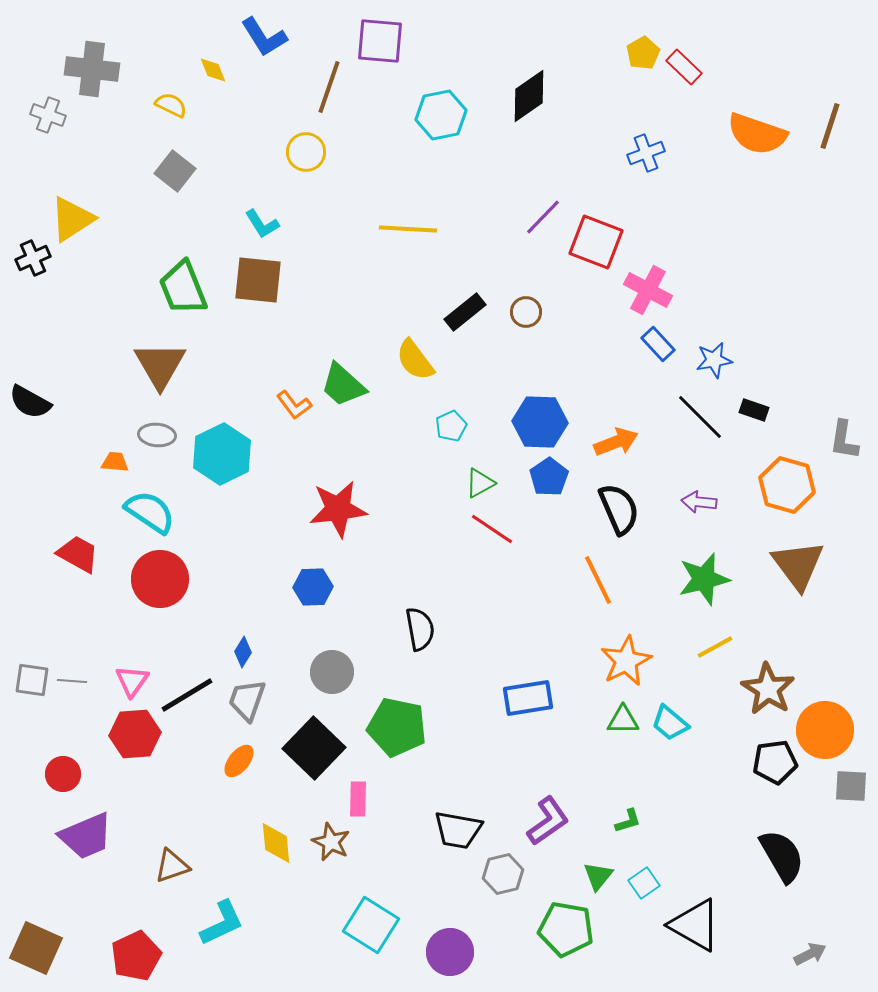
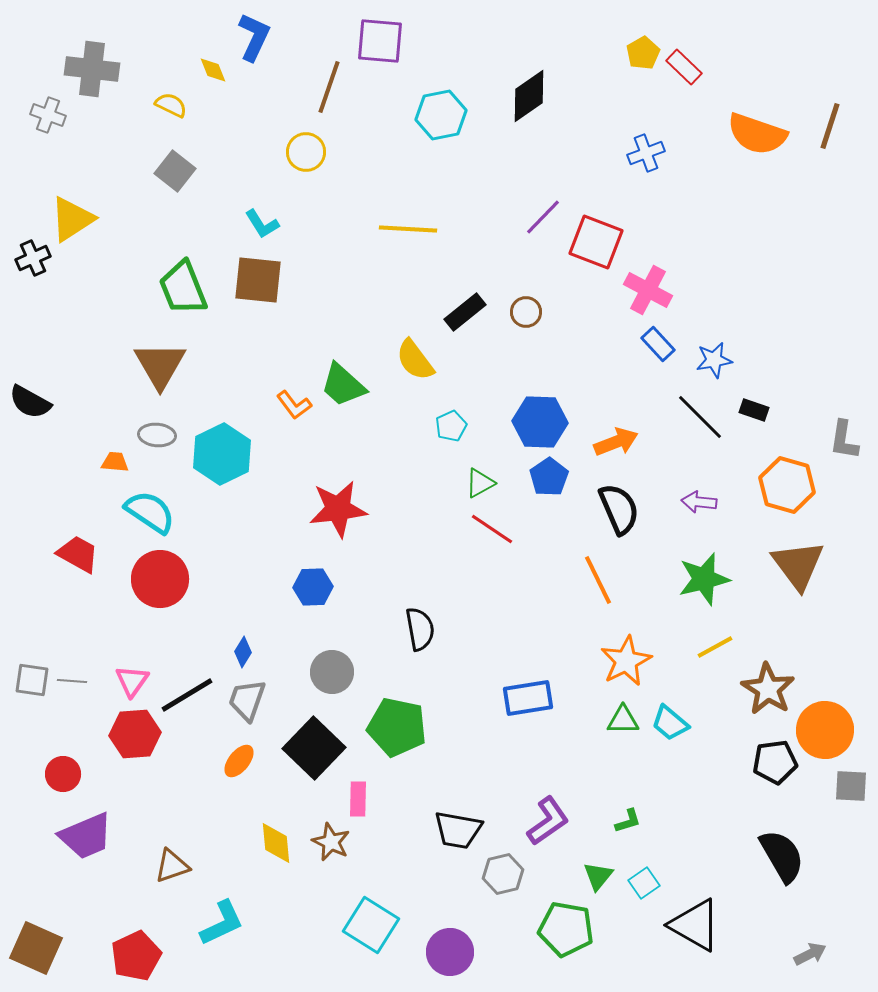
blue L-shape at (264, 37): moved 10 px left; rotated 123 degrees counterclockwise
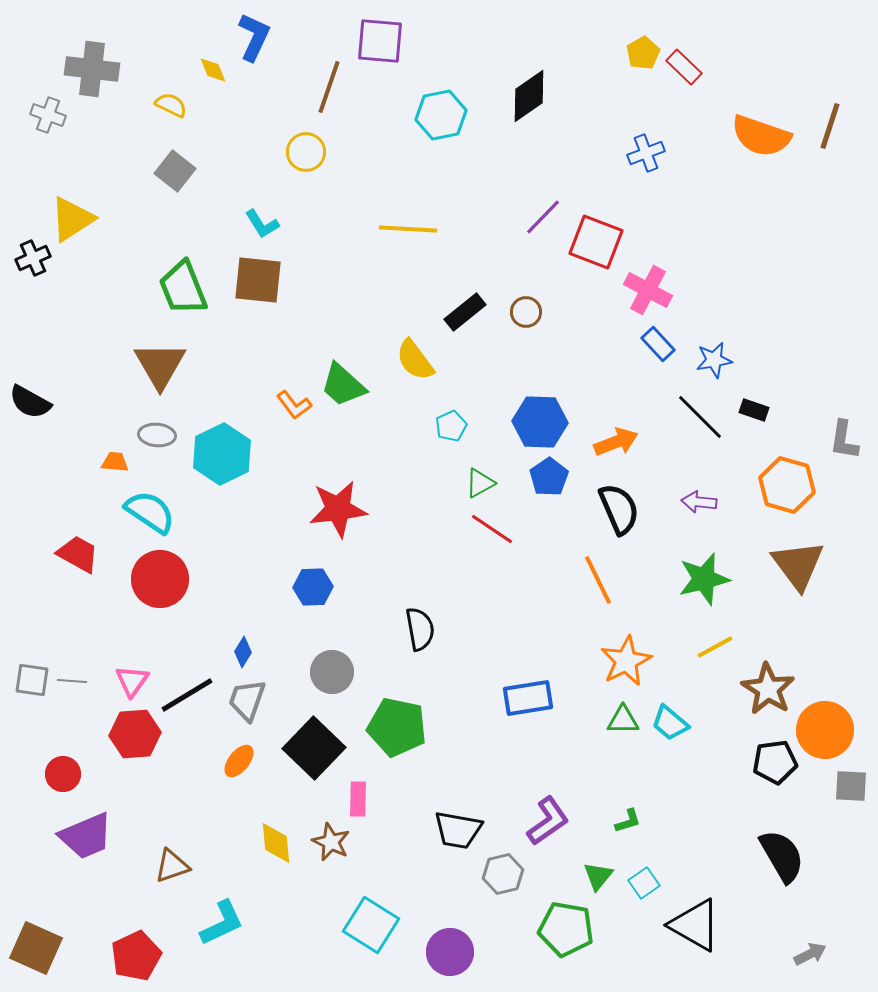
orange semicircle at (757, 134): moved 4 px right, 2 px down
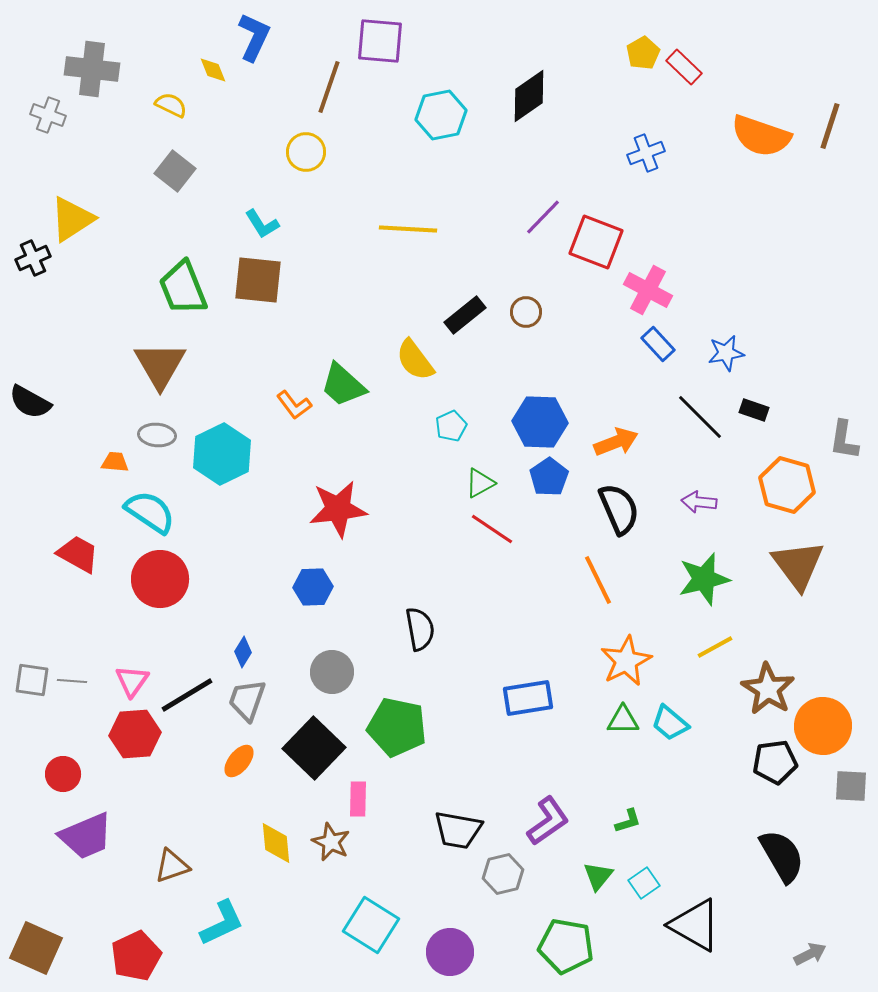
black rectangle at (465, 312): moved 3 px down
blue star at (714, 360): moved 12 px right, 7 px up
orange circle at (825, 730): moved 2 px left, 4 px up
green pentagon at (566, 929): moved 17 px down
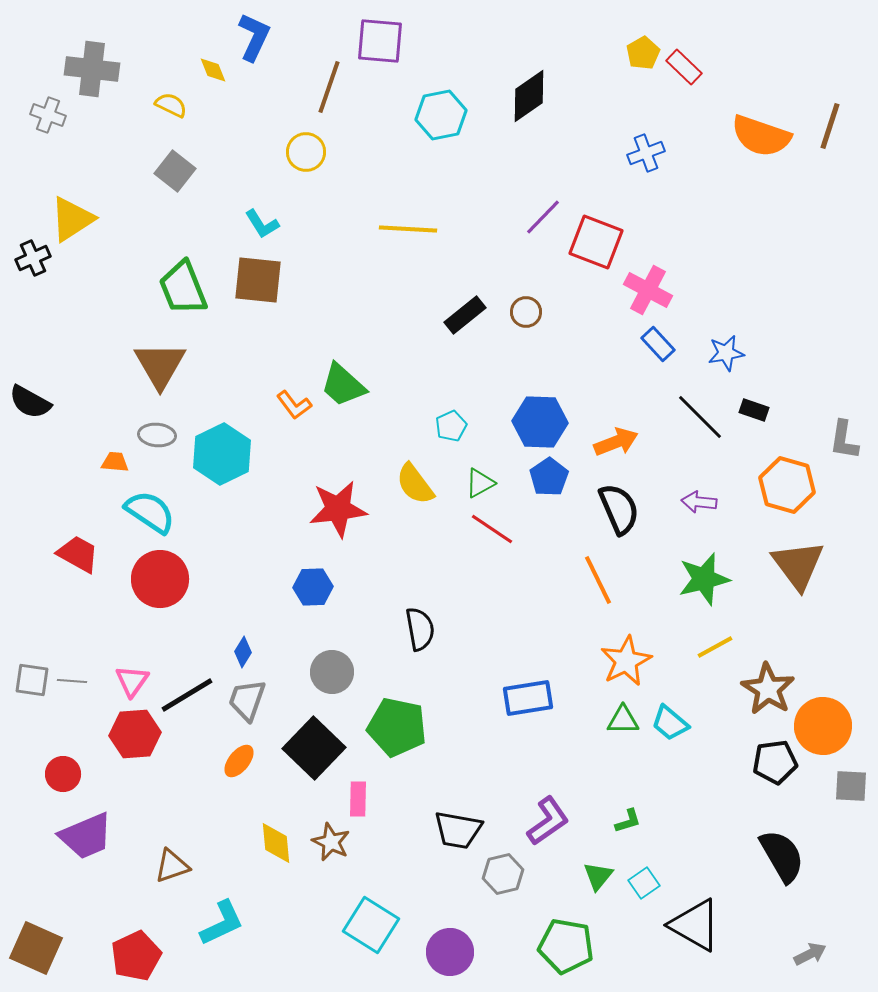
yellow semicircle at (415, 360): moved 124 px down
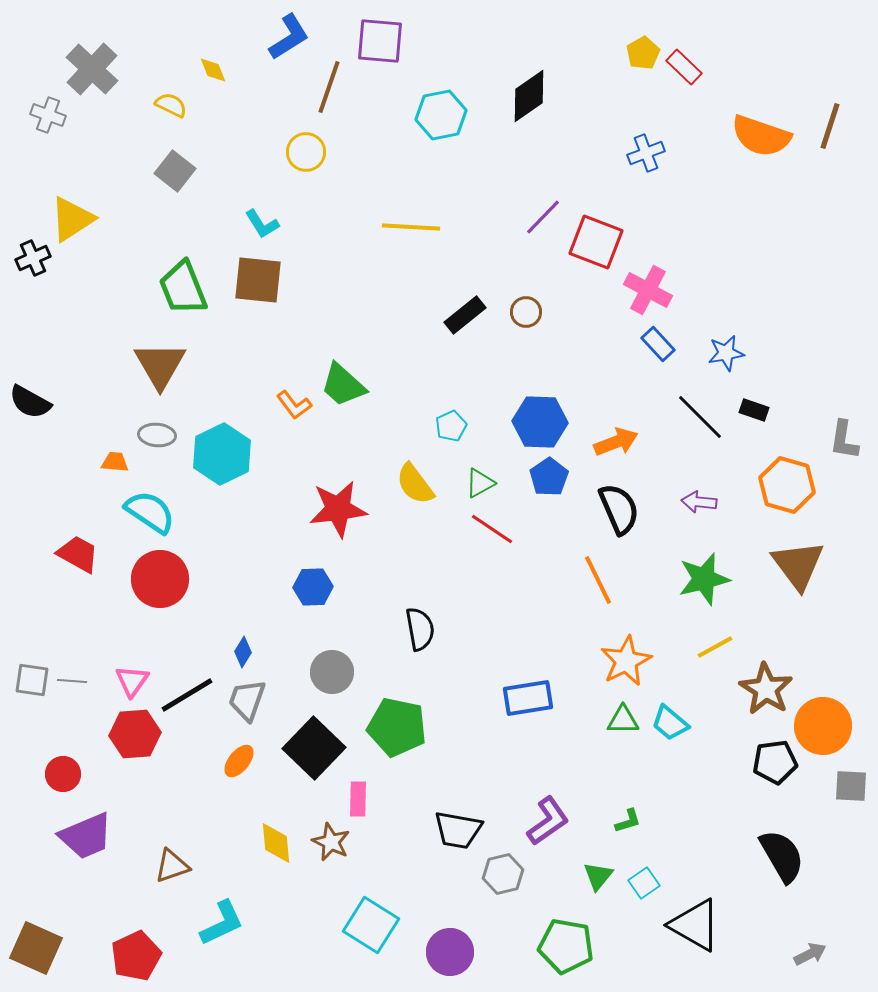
blue L-shape at (254, 37): moved 35 px right; rotated 33 degrees clockwise
gray cross at (92, 69): rotated 36 degrees clockwise
yellow line at (408, 229): moved 3 px right, 2 px up
brown star at (768, 689): moved 2 px left
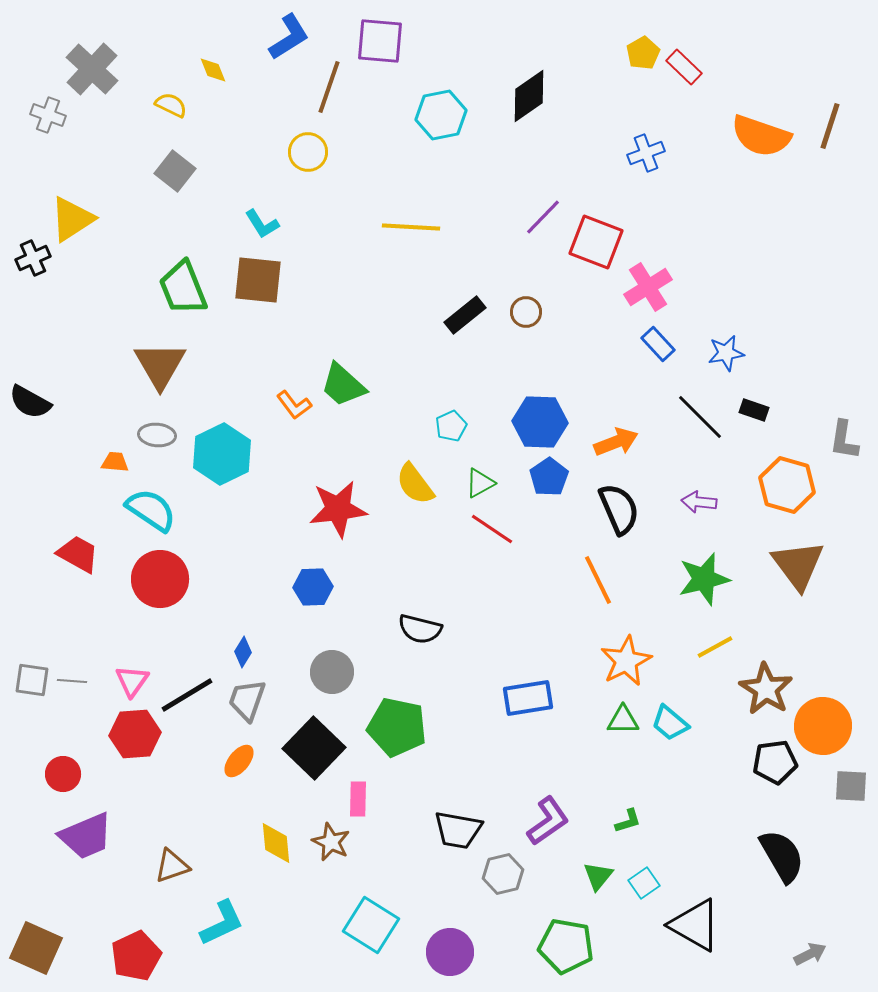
yellow circle at (306, 152): moved 2 px right
pink cross at (648, 290): moved 3 px up; rotated 30 degrees clockwise
cyan semicircle at (150, 512): moved 1 px right, 2 px up
black semicircle at (420, 629): rotated 114 degrees clockwise
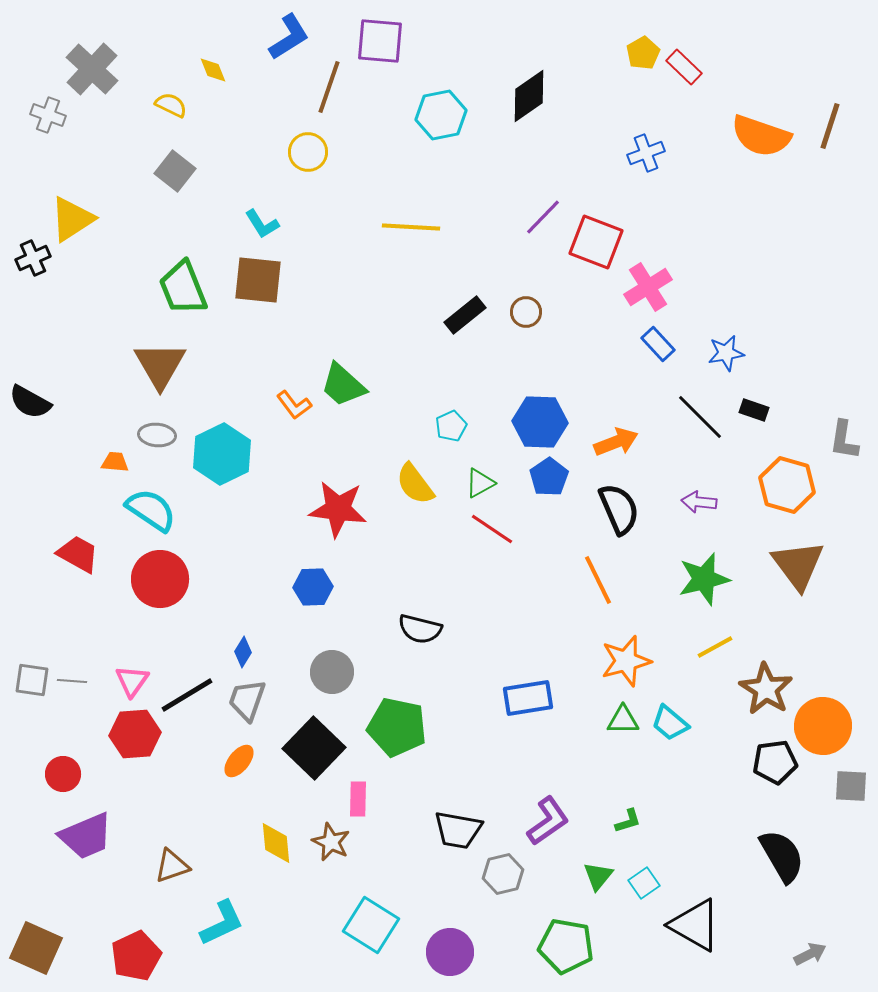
red star at (338, 509): rotated 14 degrees clockwise
orange star at (626, 661): rotated 12 degrees clockwise
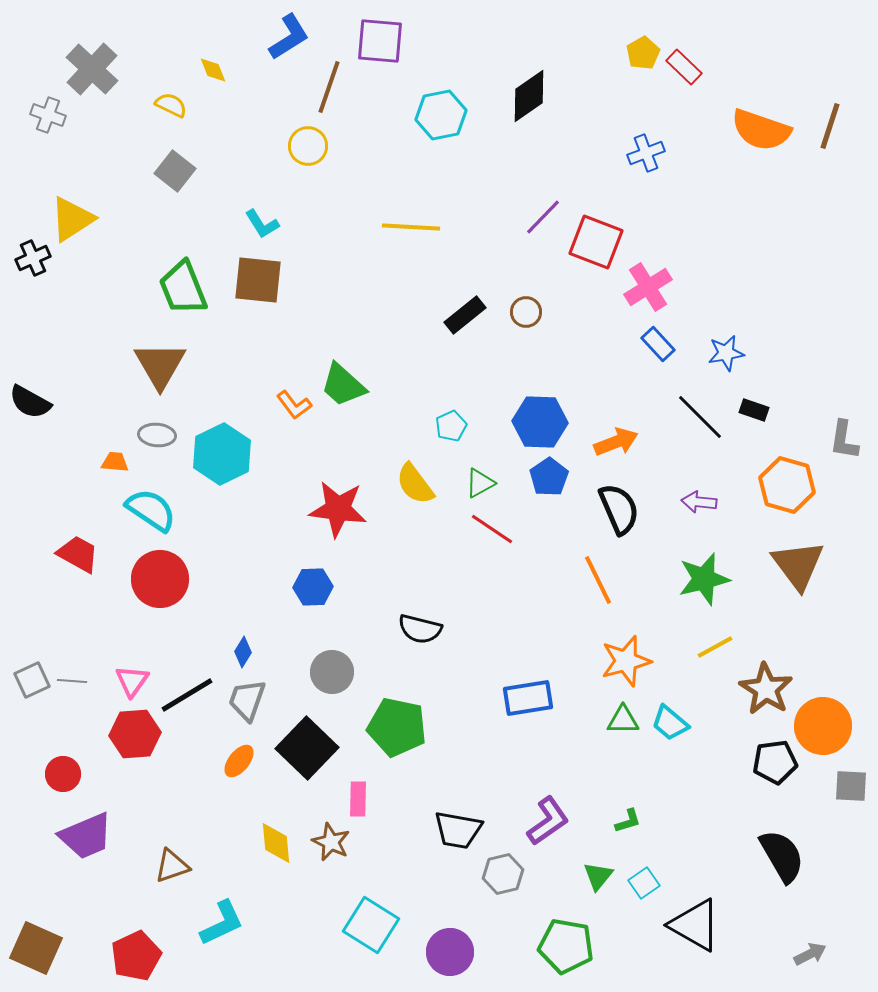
orange semicircle at (761, 136): moved 6 px up
yellow circle at (308, 152): moved 6 px up
gray square at (32, 680): rotated 33 degrees counterclockwise
black square at (314, 748): moved 7 px left
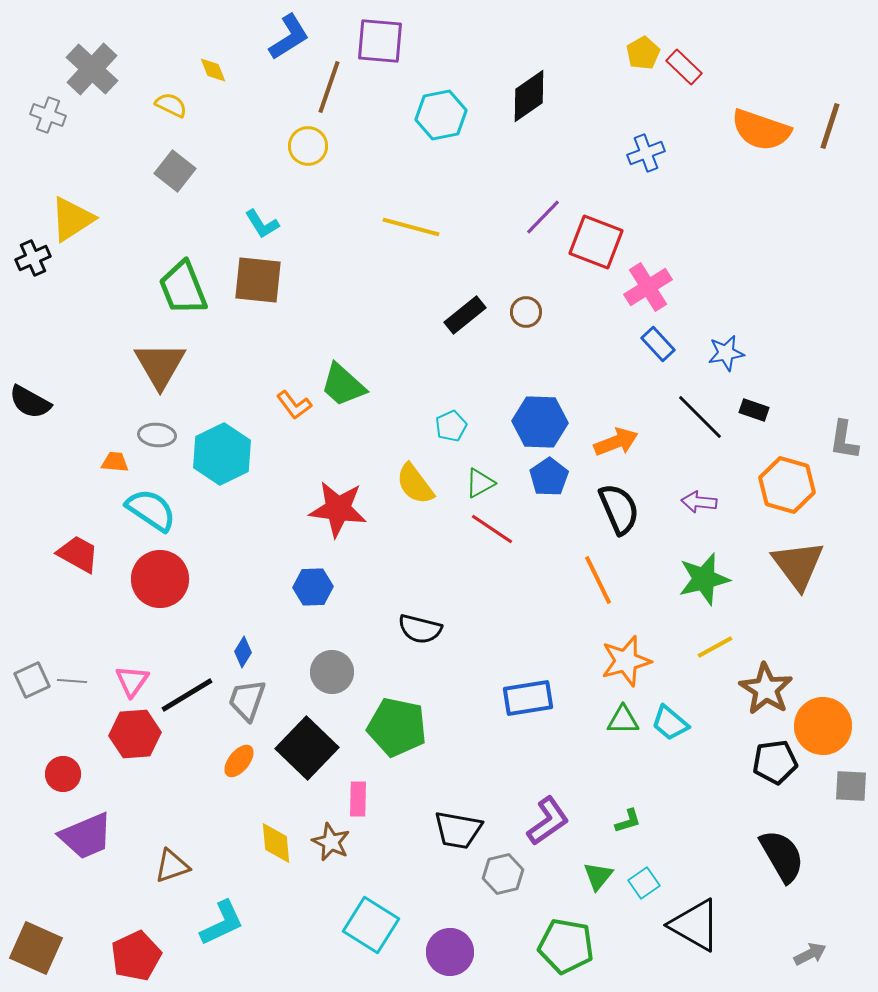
yellow line at (411, 227): rotated 12 degrees clockwise
